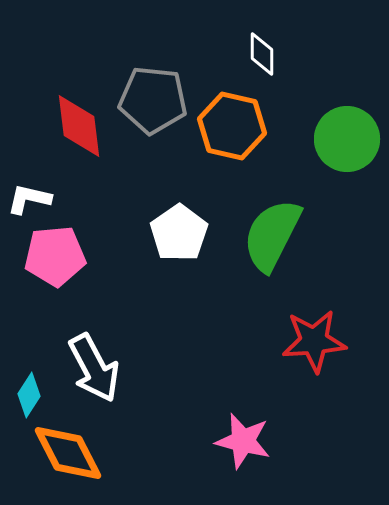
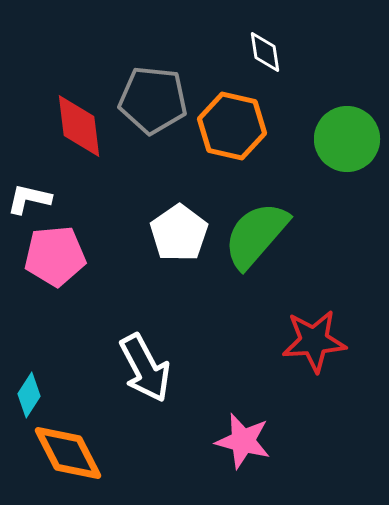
white diamond: moved 3 px right, 2 px up; rotated 9 degrees counterclockwise
green semicircle: moved 16 px left; rotated 14 degrees clockwise
white arrow: moved 51 px right
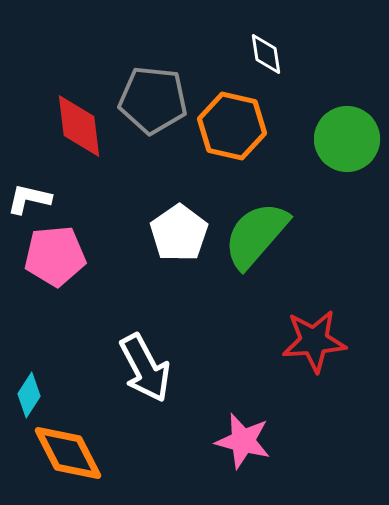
white diamond: moved 1 px right, 2 px down
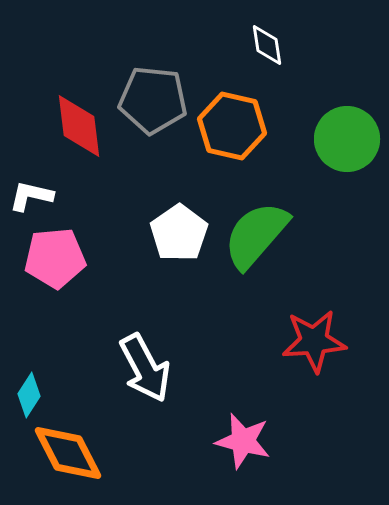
white diamond: moved 1 px right, 9 px up
white L-shape: moved 2 px right, 3 px up
pink pentagon: moved 2 px down
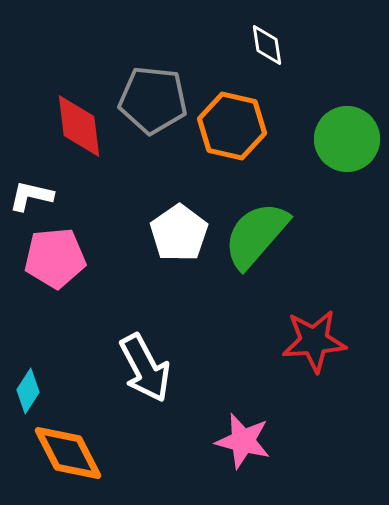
cyan diamond: moved 1 px left, 4 px up
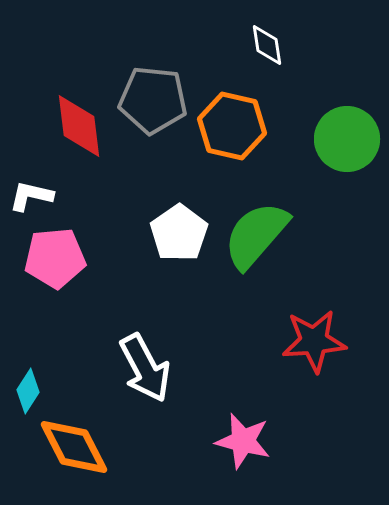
orange diamond: moved 6 px right, 6 px up
